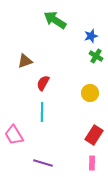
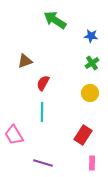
blue star: rotated 24 degrees clockwise
green cross: moved 4 px left, 7 px down; rotated 24 degrees clockwise
red rectangle: moved 11 px left
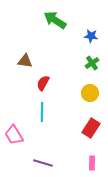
brown triangle: rotated 28 degrees clockwise
red rectangle: moved 8 px right, 7 px up
